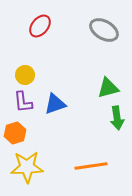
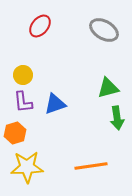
yellow circle: moved 2 px left
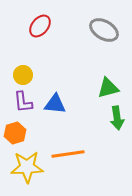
blue triangle: rotated 25 degrees clockwise
orange line: moved 23 px left, 12 px up
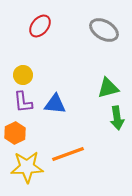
orange hexagon: rotated 10 degrees counterclockwise
orange line: rotated 12 degrees counterclockwise
